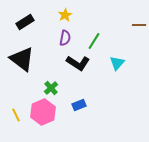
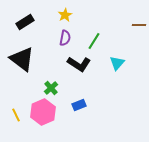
black L-shape: moved 1 px right, 1 px down
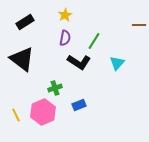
black L-shape: moved 2 px up
green cross: moved 4 px right; rotated 24 degrees clockwise
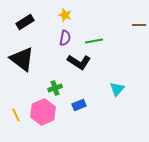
yellow star: rotated 24 degrees counterclockwise
green line: rotated 48 degrees clockwise
cyan triangle: moved 26 px down
